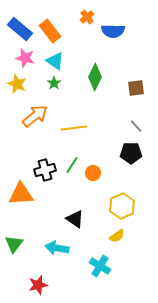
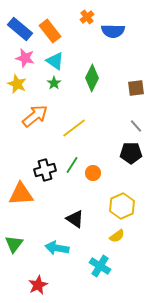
green diamond: moved 3 px left, 1 px down
yellow line: rotated 30 degrees counterclockwise
red star: rotated 12 degrees counterclockwise
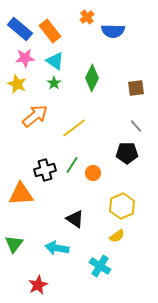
pink star: rotated 18 degrees counterclockwise
black pentagon: moved 4 px left
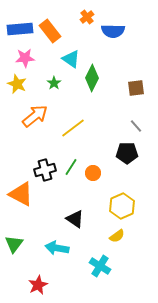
blue rectangle: rotated 45 degrees counterclockwise
cyan triangle: moved 16 px right, 2 px up
yellow line: moved 1 px left
green line: moved 1 px left, 2 px down
orange triangle: rotated 32 degrees clockwise
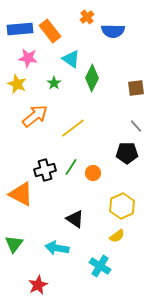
pink star: moved 3 px right; rotated 12 degrees clockwise
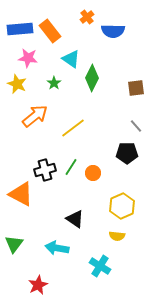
yellow semicircle: rotated 42 degrees clockwise
